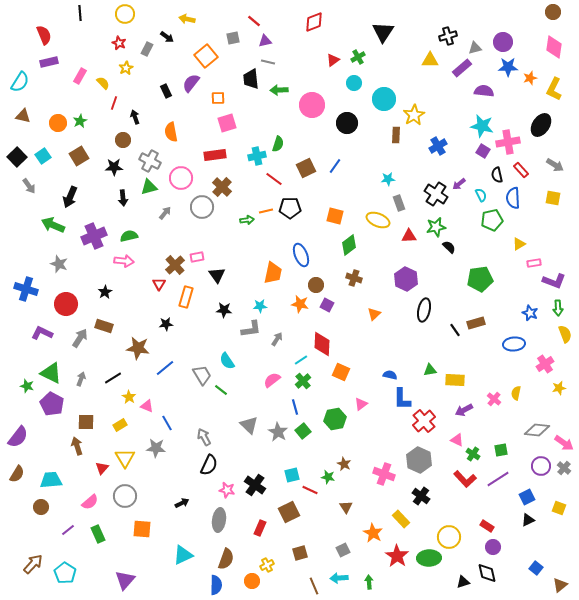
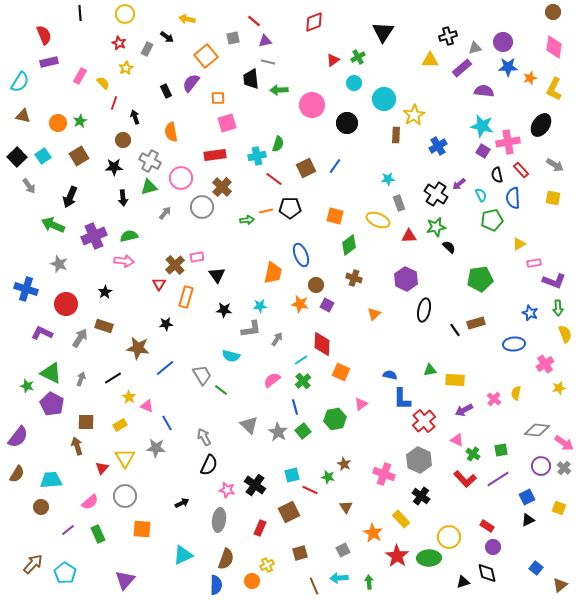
cyan semicircle at (227, 361): moved 4 px right, 5 px up; rotated 42 degrees counterclockwise
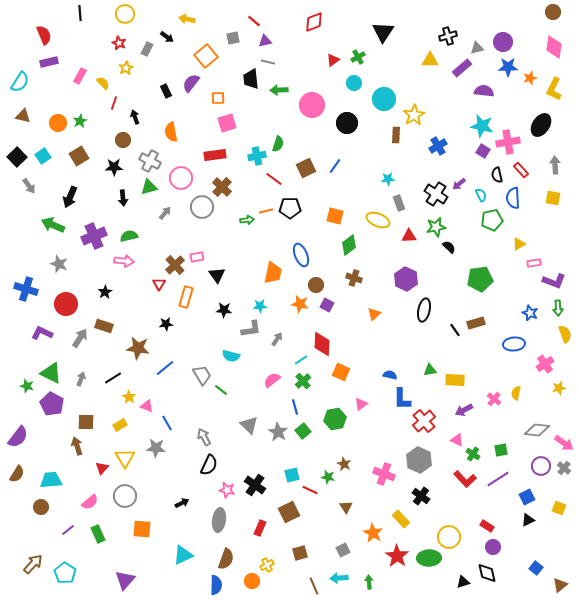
gray triangle at (475, 48): moved 2 px right
gray arrow at (555, 165): rotated 126 degrees counterclockwise
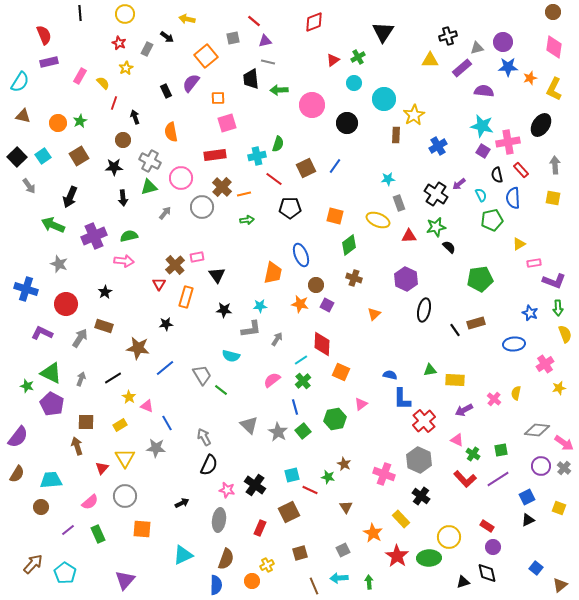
orange line at (266, 211): moved 22 px left, 17 px up
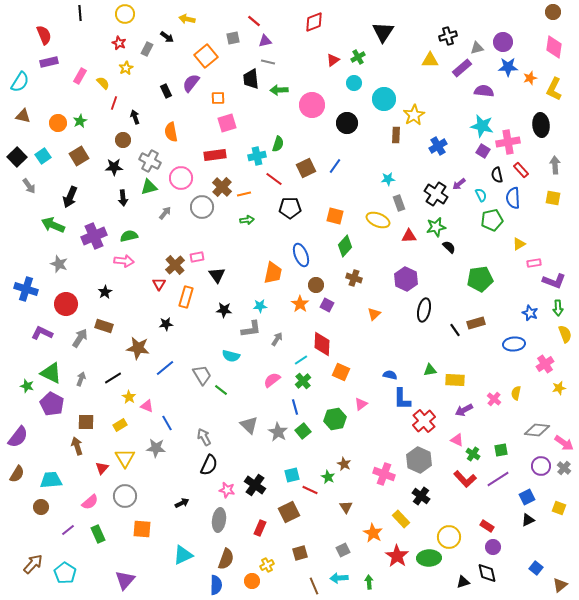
black ellipse at (541, 125): rotated 40 degrees counterclockwise
green diamond at (349, 245): moved 4 px left, 1 px down; rotated 10 degrees counterclockwise
orange star at (300, 304): rotated 24 degrees clockwise
green star at (328, 477): rotated 16 degrees clockwise
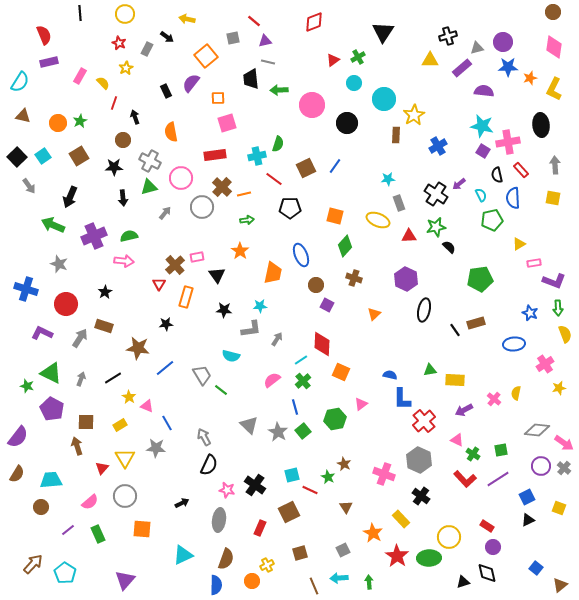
orange star at (300, 304): moved 60 px left, 53 px up
purple pentagon at (52, 404): moved 5 px down
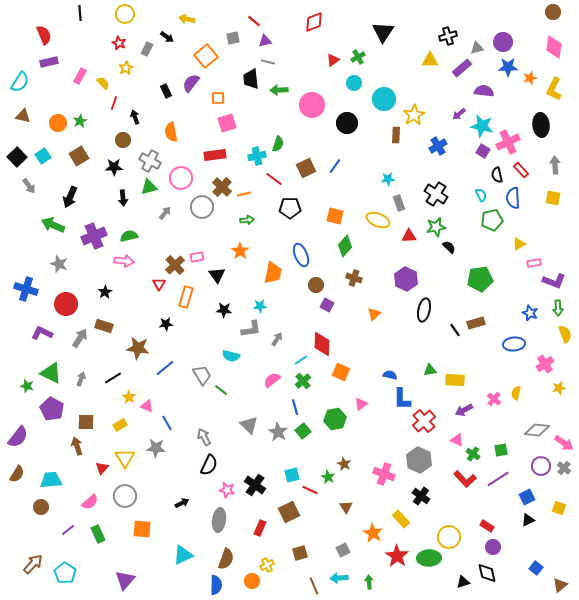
pink cross at (508, 142): rotated 15 degrees counterclockwise
purple arrow at (459, 184): moved 70 px up
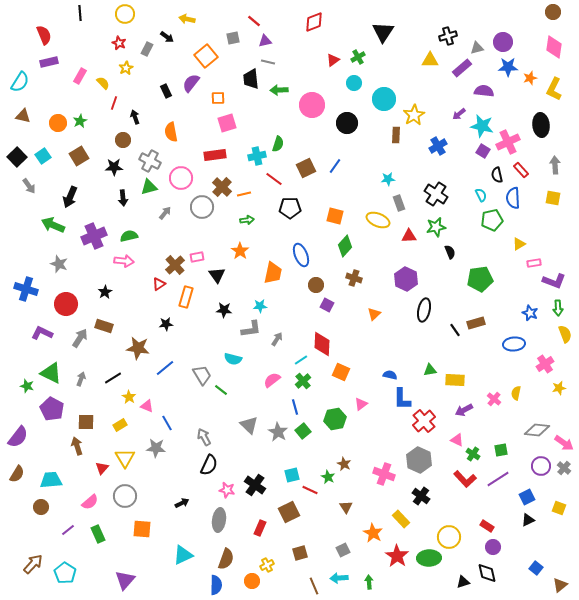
black semicircle at (449, 247): moved 1 px right, 5 px down; rotated 24 degrees clockwise
red triangle at (159, 284): rotated 24 degrees clockwise
cyan semicircle at (231, 356): moved 2 px right, 3 px down
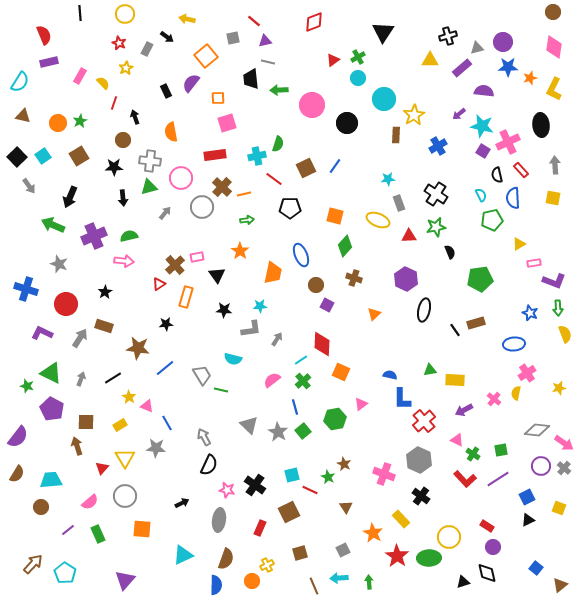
cyan circle at (354, 83): moved 4 px right, 5 px up
gray cross at (150, 161): rotated 20 degrees counterclockwise
pink cross at (545, 364): moved 18 px left, 9 px down
green line at (221, 390): rotated 24 degrees counterclockwise
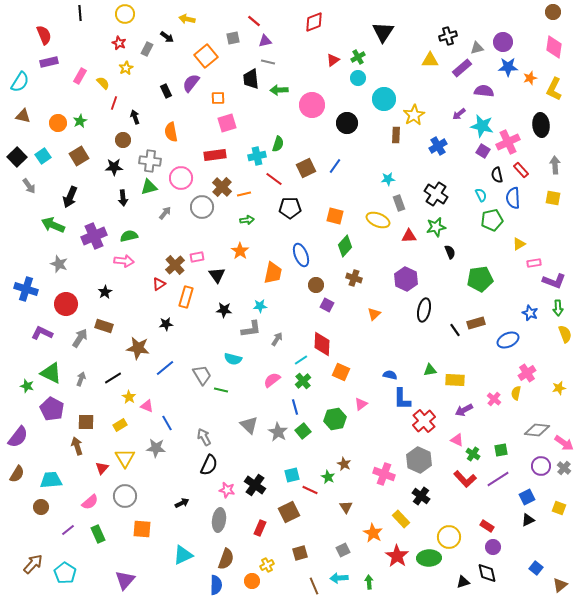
blue ellipse at (514, 344): moved 6 px left, 4 px up; rotated 20 degrees counterclockwise
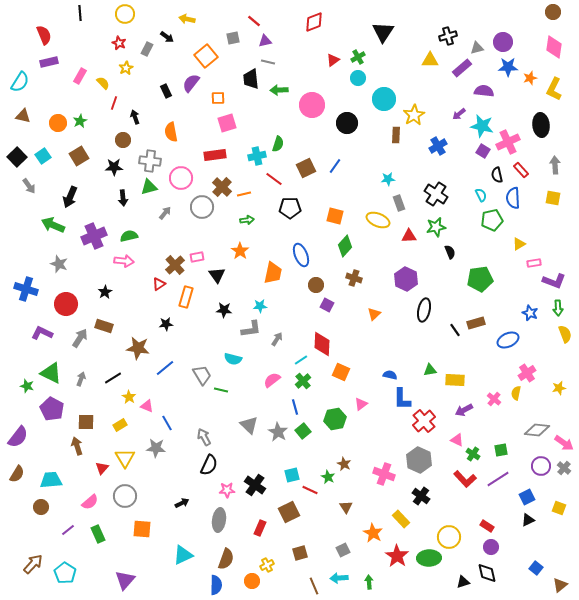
pink star at (227, 490): rotated 14 degrees counterclockwise
purple circle at (493, 547): moved 2 px left
